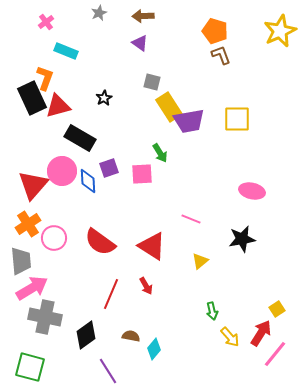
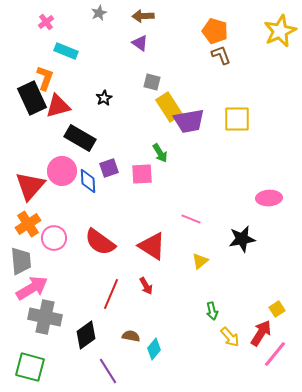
red triangle at (33, 185): moved 3 px left, 1 px down
pink ellipse at (252, 191): moved 17 px right, 7 px down; rotated 15 degrees counterclockwise
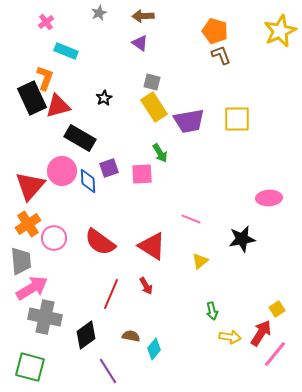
yellow rectangle at (169, 107): moved 15 px left
yellow arrow at (230, 337): rotated 40 degrees counterclockwise
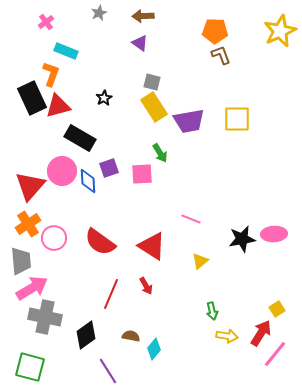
orange pentagon at (215, 31): rotated 15 degrees counterclockwise
orange L-shape at (45, 78): moved 6 px right, 4 px up
pink ellipse at (269, 198): moved 5 px right, 36 px down
yellow arrow at (230, 337): moved 3 px left, 1 px up
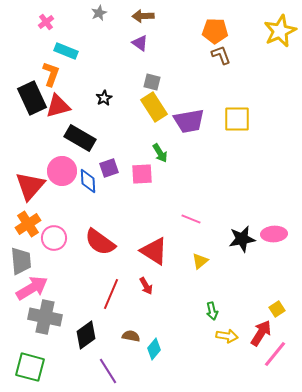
red triangle at (152, 246): moved 2 px right, 5 px down
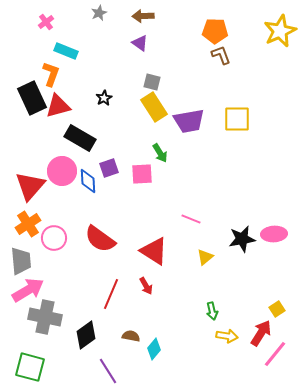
red semicircle at (100, 242): moved 3 px up
yellow triangle at (200, 261): moved 5 px right, 4 px up
pink arrow at (32, 288): moved 4 px left, 2 px down
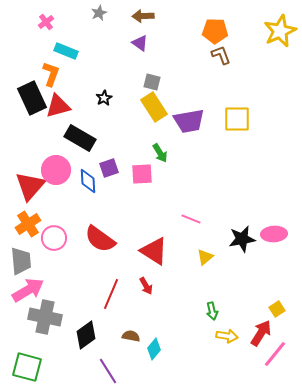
pink circle at (62, 171): moved 6 px left, 1 px up
green square at (30, 367): moved 3 px left
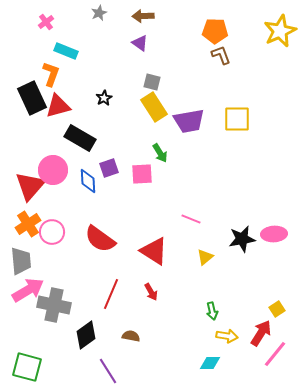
pink circle at (56, 170): moved 3 px left
pink circle at (54, 238): moved 2 px left, 6 px up
red arrow at (146, 286): moved 5 px right, 6 px down
gray cross at (45, 317): moved 9 px right, 12 px up
cyan diamond at (154, 349): moved 56 px right, 14 px down; rotated 50 degrees clockwise
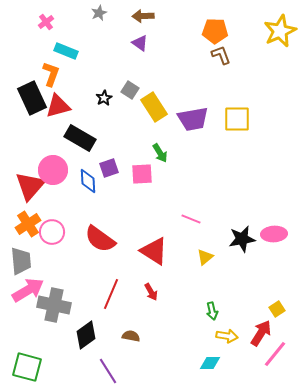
gray square at (152, 82): moved 22 px left, 8 px down; rotated 18 degrees clockwise
purple trapezoid at (189, 121): moved 4 px right, 2 px up
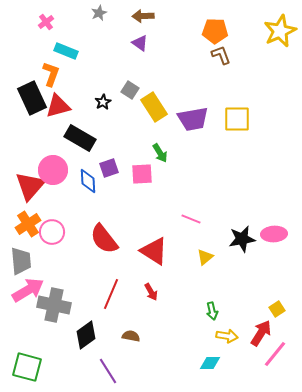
black star at (104, 98): moved 1 px left, 4 px down
red semicircle at (100, 239): moved 4 px right; rotated 16 degrees clockwise
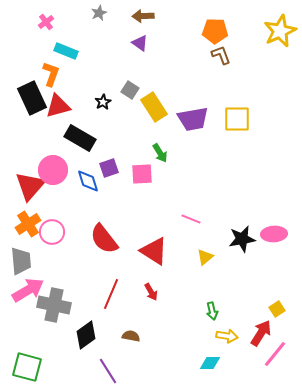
blue diamond at (88, 181): rotated 15 degrees counterclockwise
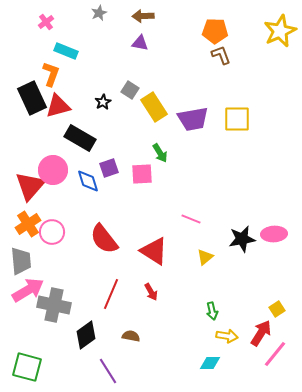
purple triangle at (140, 43): rotated 24 degrees counterclockwise
